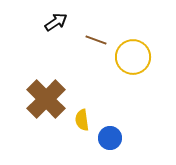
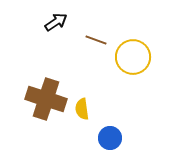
brown cross: rotated 27 degrees counterclockwise
yellow semicircle: moved 11 px up
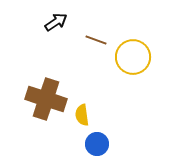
yellow semicircle: moved 6 px down
blue circle: moved 13 px left, 6 px down
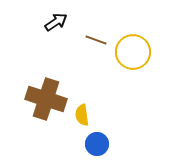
yellow circle: moved 5 px up
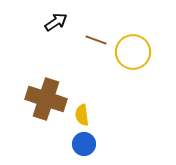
blue circle: moved 13 px left
